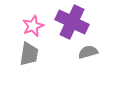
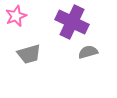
pink star: moved 17 px left, 10 px up
gray trapezoid: rotated 65 degrees clockwise
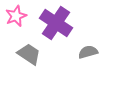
purple cross: moved 16 px left, 1 px down; rotated 8 degrees clockwise
gray trapezoid: rotated 130 degrees counterclockwise
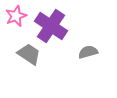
purple cross: moved 5 px left, 3 px down
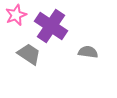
pink star: moved 1 px up
gray semicircle: rotated 24 degrees clockwise
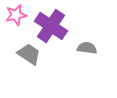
pink star: rotated 10 degrees clockwise
gray semicircle: moved 1 px left, 4 px up
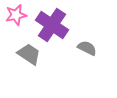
purple cross: moved 1 px right, 1 px up
gray semicircle: rotated 18 degrees clockwise
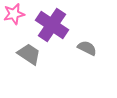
pink star: moved 2 px left, 1 px up
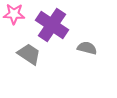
pink star: rotated 15 degrees clockwise
gray semicircle: rotated 12 degrees counterclockwise
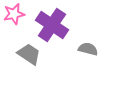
pink star: rotated 15 degrees counterclockwise
gray semicircle: moved 1 px right, 1 px down
